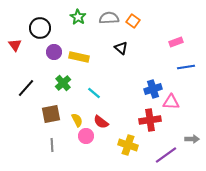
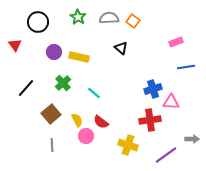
black circle: moved 2 px left, 6 px up
brown square: rotated 30 degrees counterclockwise
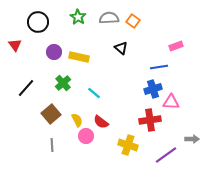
pink rectangle: moved 4 px down
blue line: moved 27 px left
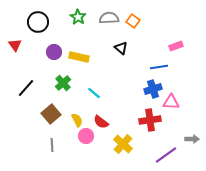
yellow cross: moved 5 px left, 1 px up; rotated 24 degrees clockwise
